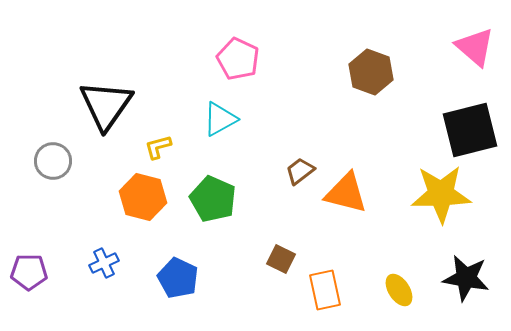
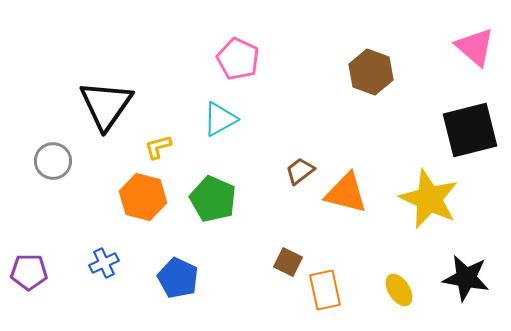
yellow star: moved 12 px left, 5 px down; rotated 26 degrees clockwise
brown square: moved 7 px right, 3 px down
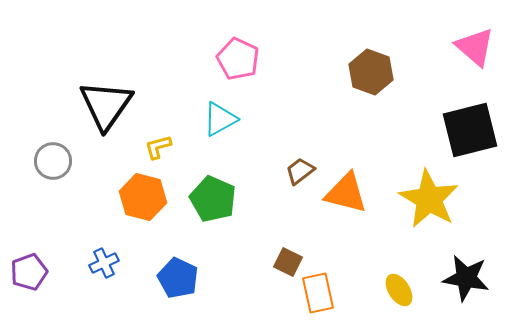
yellow star: rotated 6 degrees clockwise
purple pentagon: rotated 21 degrees counterclockwise
orange rectangle: moved 7 px left, 3 px down
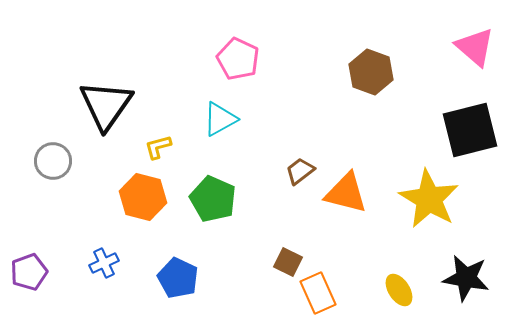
orange rectangle: rotated 12 degrees counterclockwise
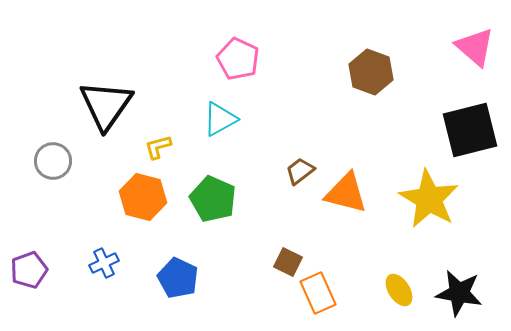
purple pentagon: moved 2 px up
black star: moved 7 px left, 15 px down
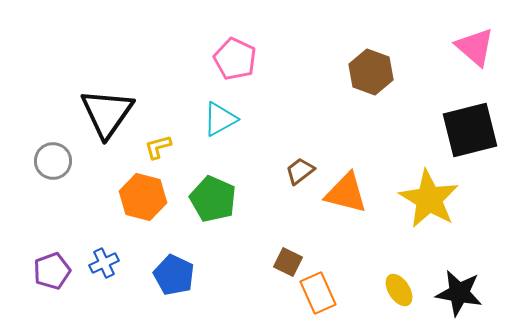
pink pentagon: moved 3 px left
black triangle: moved 1 px right, 8 px down
purple pentagon: moved 23 px right, 1 px down
blue pentagon: moved 4 px left, 3 px up
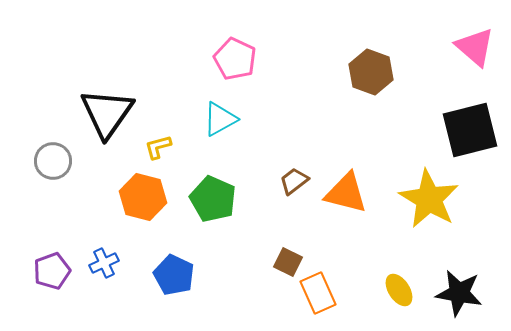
brown trapezoid: moved 6 px left, 10 px down
